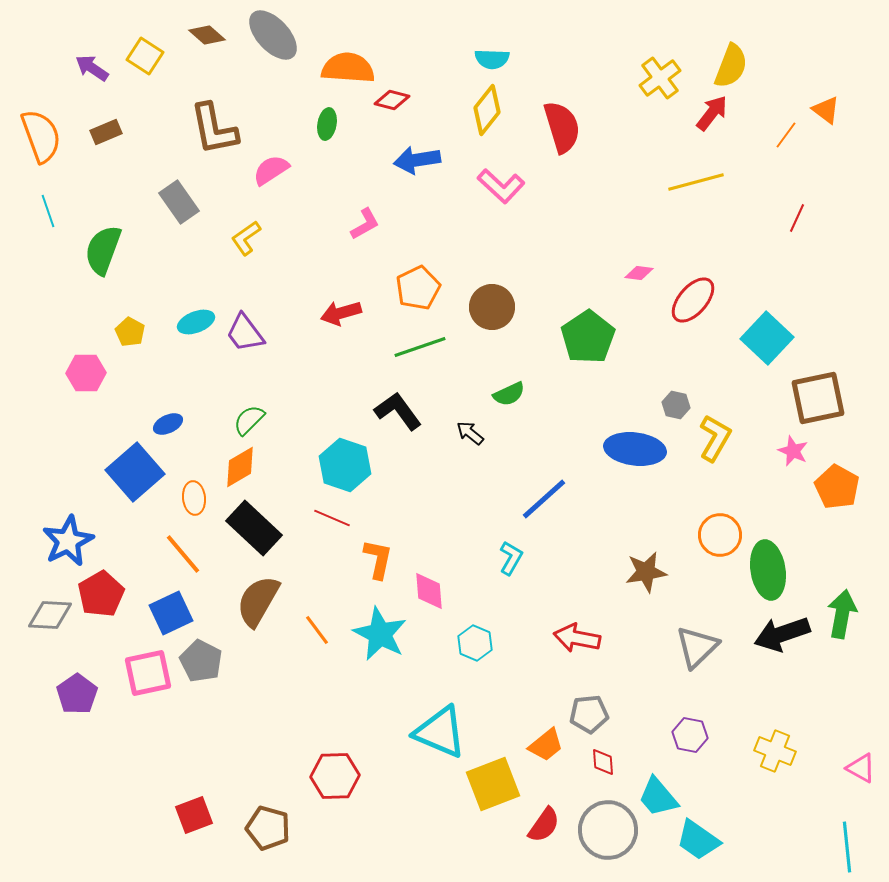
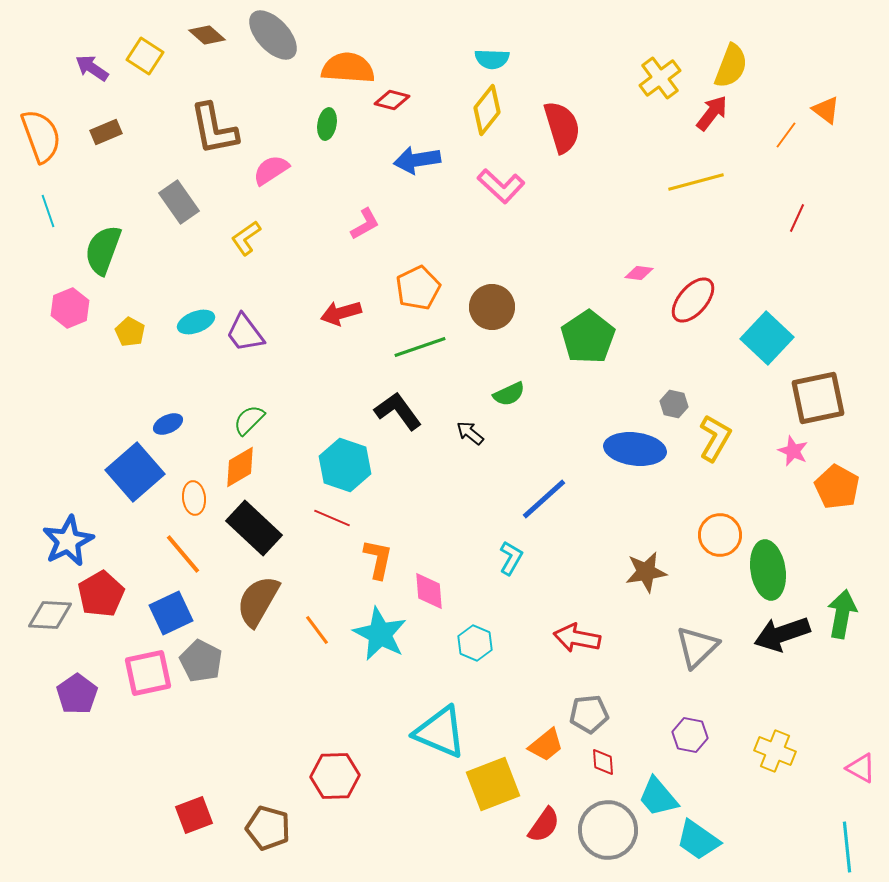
pink hexagon at (86, 373): moved 16 px left, 65 px up; rotated 21 degrees counterclockwise
gray hexagon at (676, 405): moved 2 px left, 1 px up
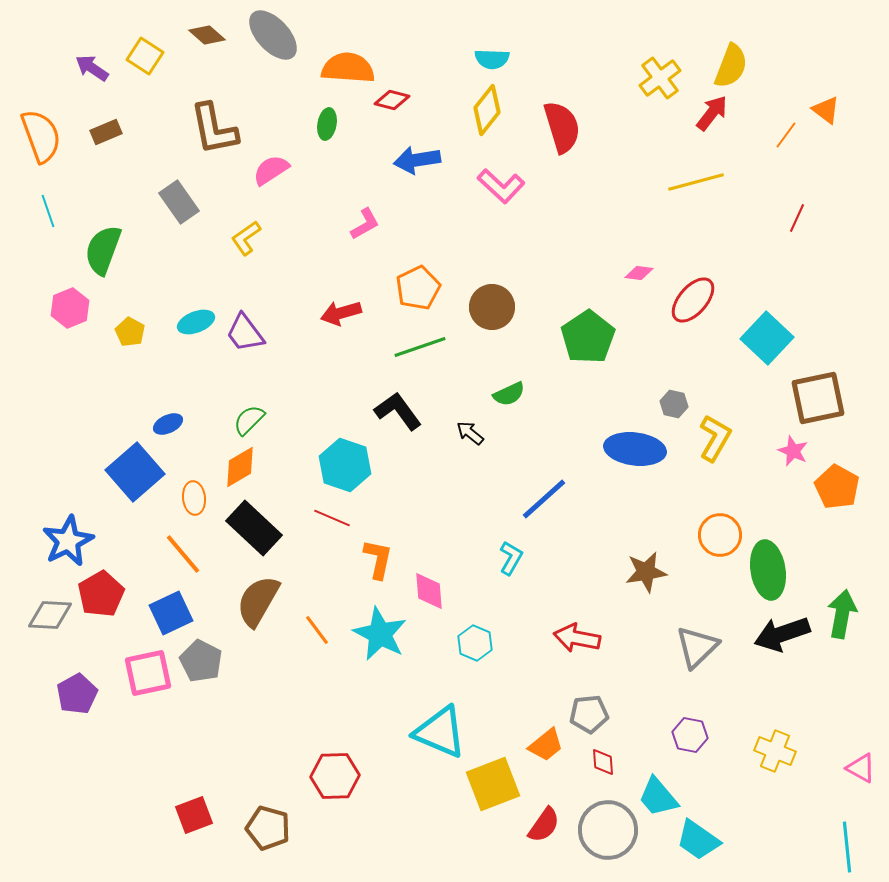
purple pentagon at (77, 694): rotated 6 degrees clockwise
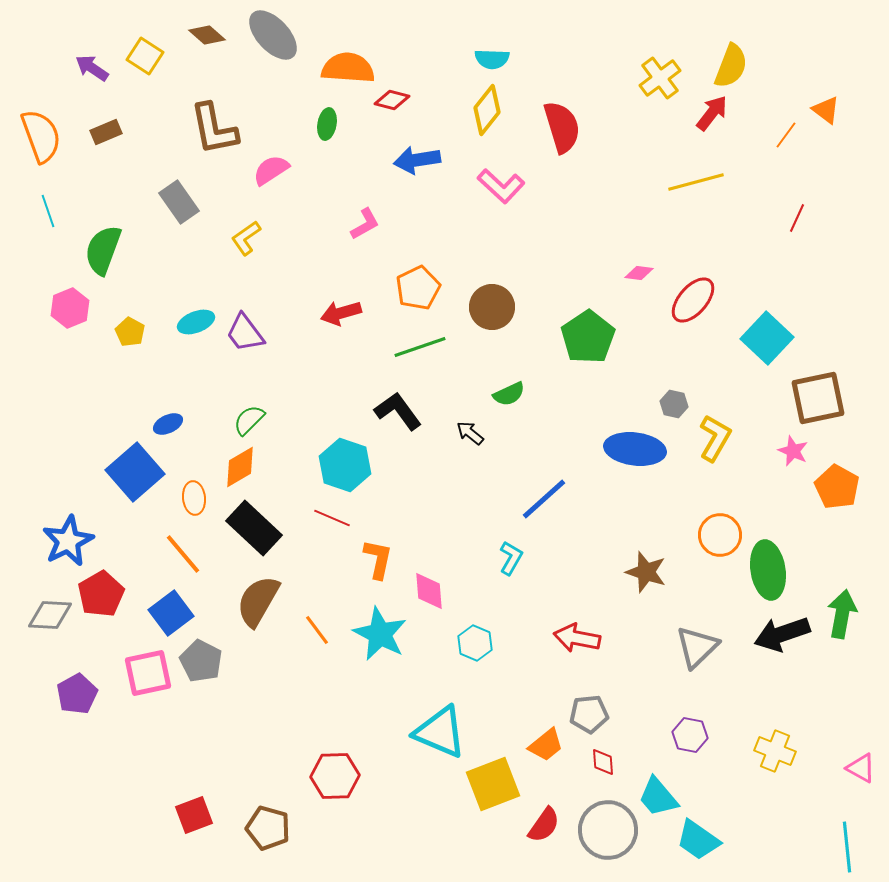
brown star at (646, 572): rotated 27 degrees clockwise
blue square at (171, 613): rotated 12 degrees counterclockwise
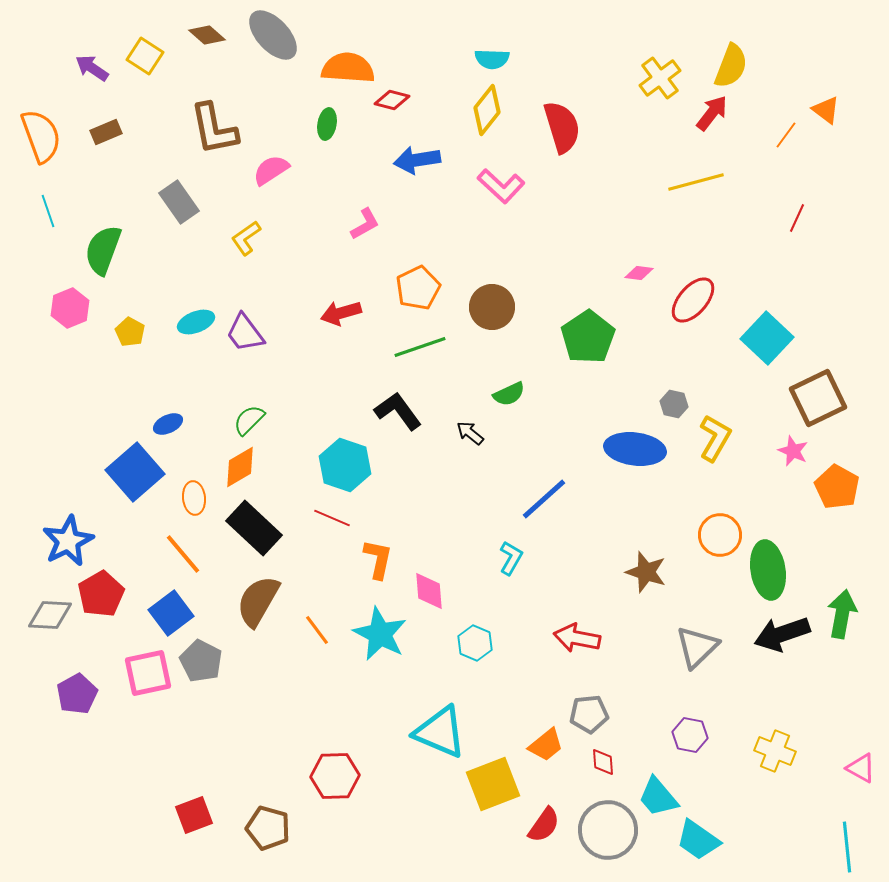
brown square at (818, 398): rotated 14 degrees counterclockwise
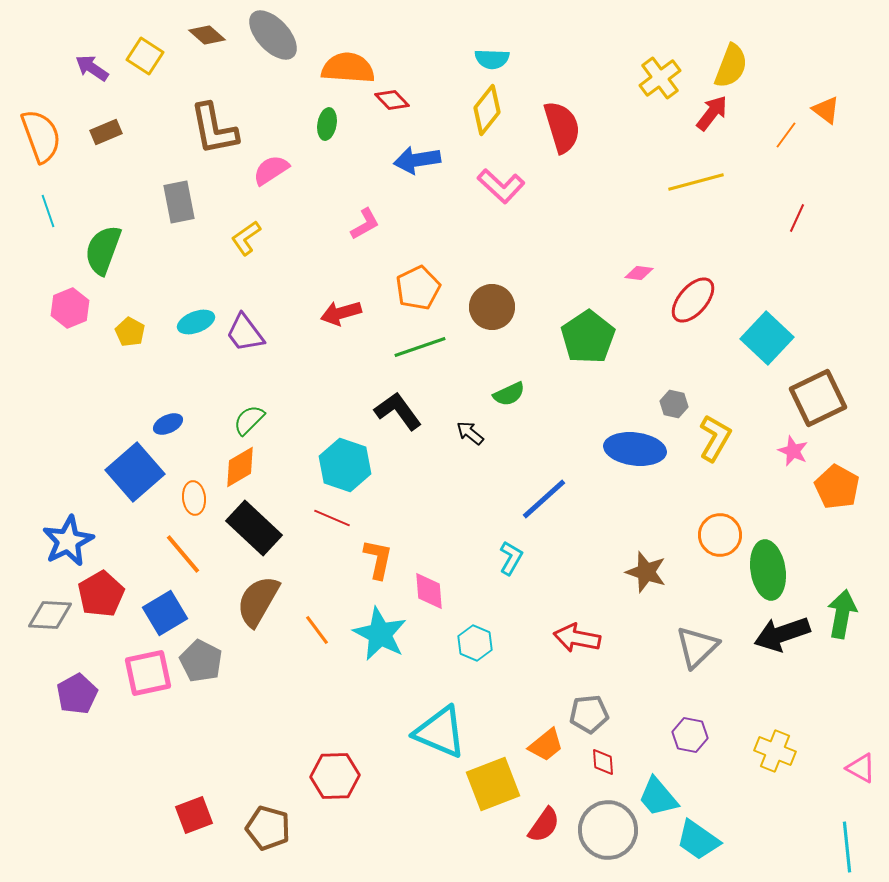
red diamond at (392, 100): rotated 32 degrees clockwise
gray rectangle at (179, 202): rotated 24 degrees clockwise
blue square at (171, 613): moved 6 px left; rotated 6 degrees clockwise
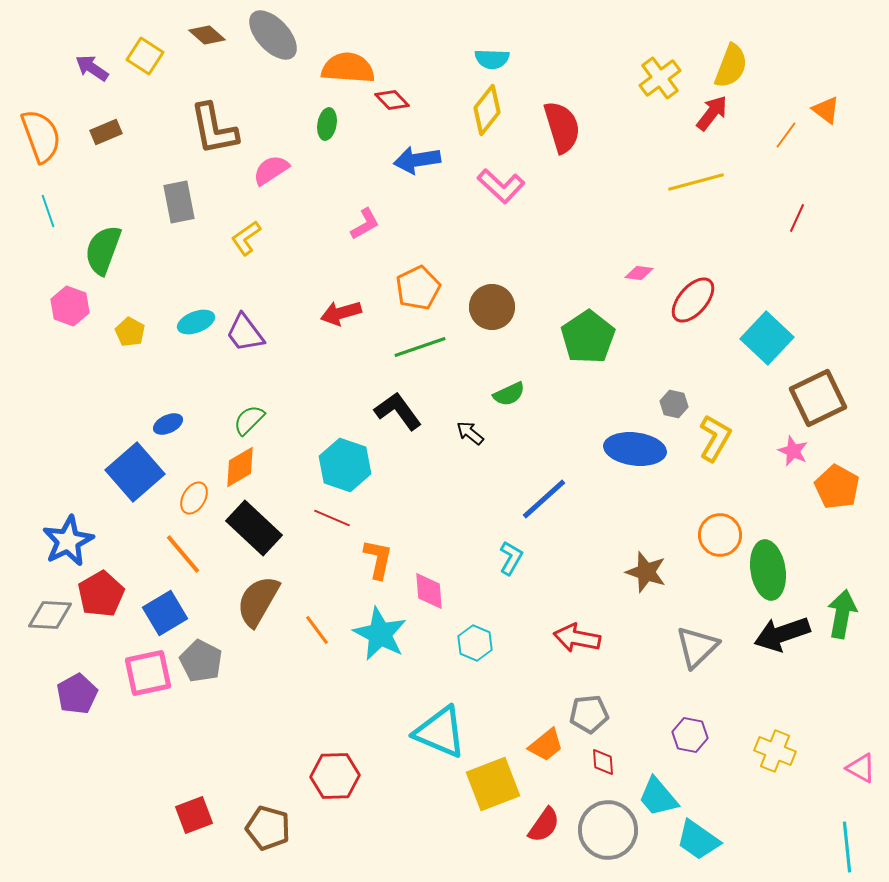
pink hexagon at (70, 308): moved 2 px up; rotated 18 degrees counterclockwise
orange ellipse at (194, 498): rotated 36 degrees clockwise
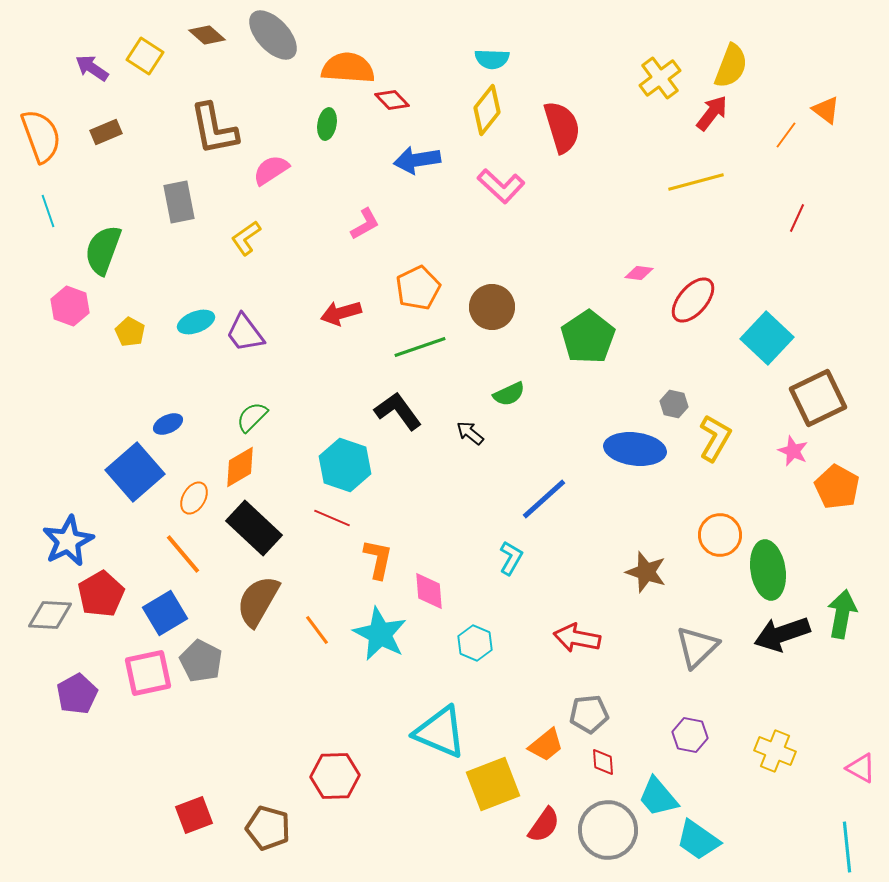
green semicircle at (249, 420): moved 3 px right, 3 px up
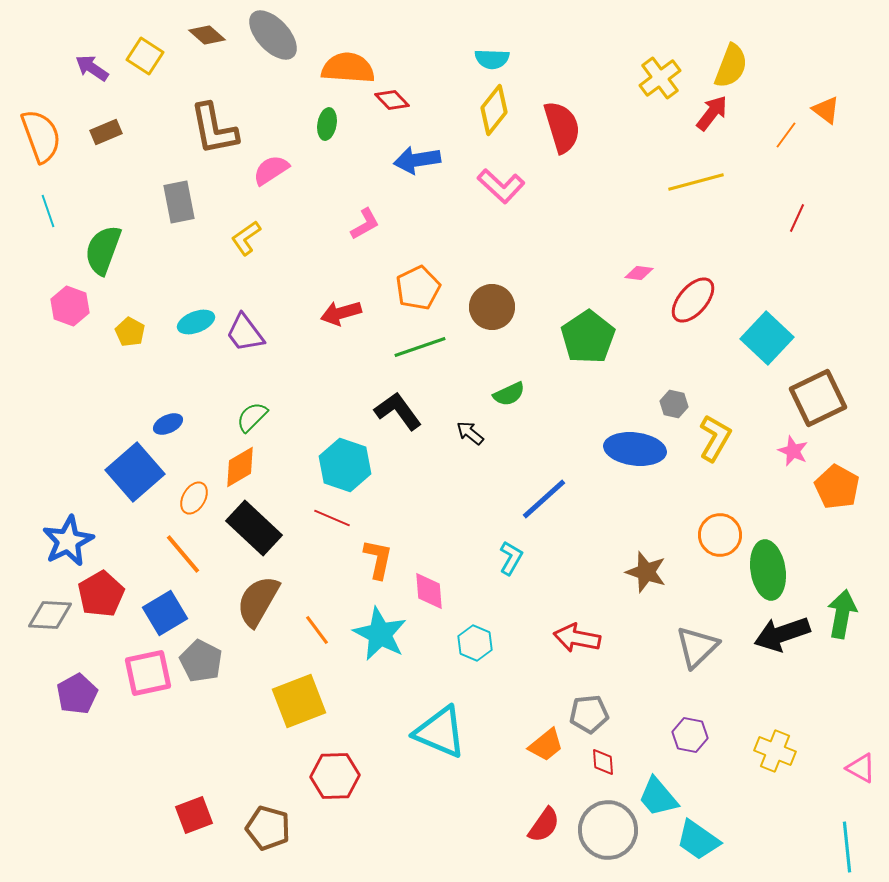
yellow diamond at (487, 110): moved 7 px right
yellow square at (493, 784): moved 194 px left, 83 px up
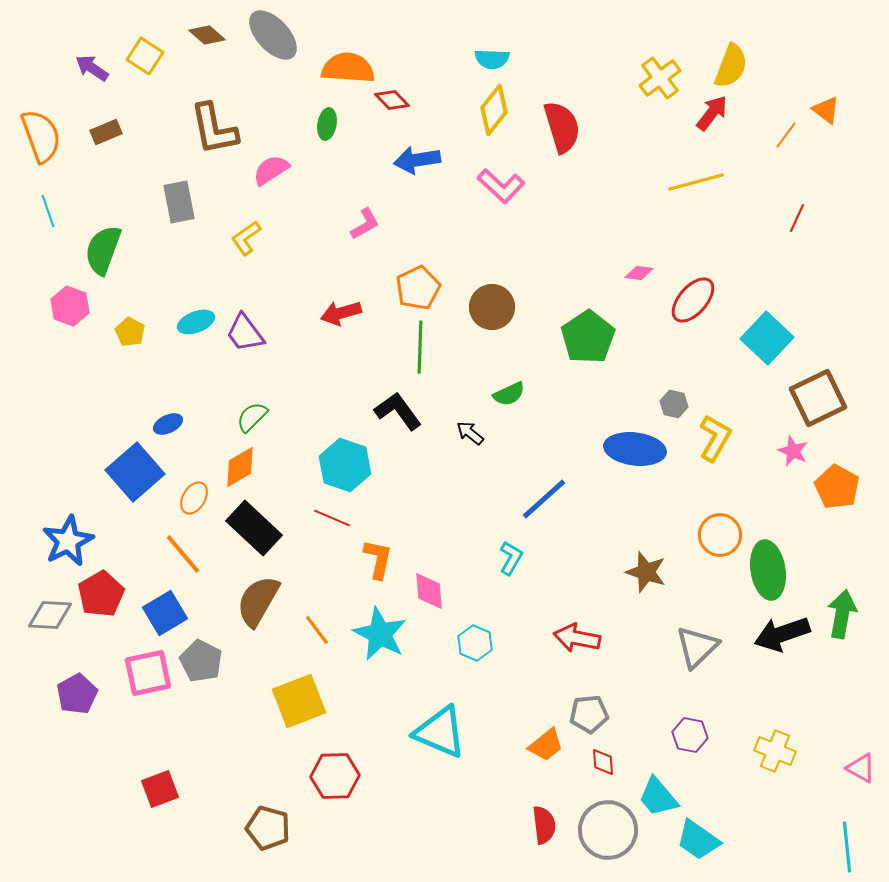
green line at (420, 347): rotated 69 degrees counterclockwise
red square at (194, 815): moved 34 px left, 26 px up
red semicircle at (544, 825): rotated 42 degrees counterclockwise
